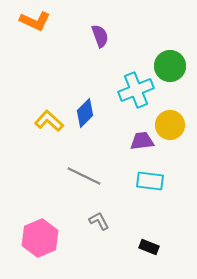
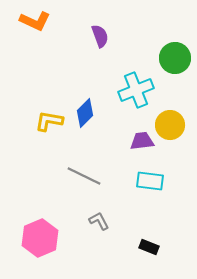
green circle: moved 5 px right, 8 px up
yellow L-shape: rotated 32 degrees counterclockwise
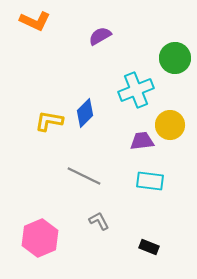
purple semicircle: rotated 100 degrees counterclockwise
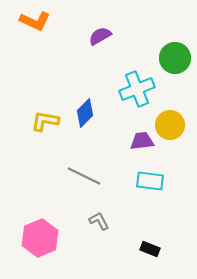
cyan cross: moved 1 px right, 1 px up
yellow L-shape: moved 4 px left
black rectangle: moved 1 px right, 2 px down
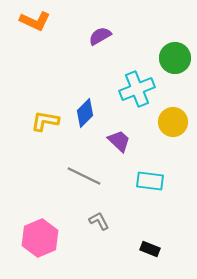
yellow circle: moved 3 px right, 3 px up
purple trapezoid: moved 23 px left; rotated 50 degrees clockwise
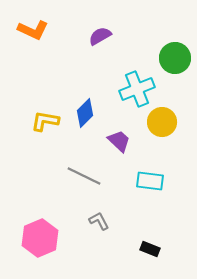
orange L-shape: moved 2 px left, 9 px down
yellow circle: moved 11 px left
